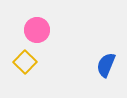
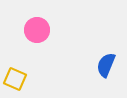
yellow square: moved 10 px left, 17 px down; rotated 20 degrees counterclockwise
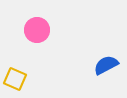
blue semicircle: rotated 40 degrees clockwise
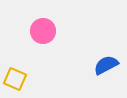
pink circle: moved 6 px right, 1 px down
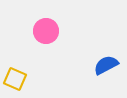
pink circle: moved 3 px right
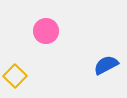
yellow square: moved 3 px up; rotated 20 degrees clockwise
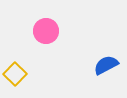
yellow square: moved 2 px up
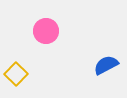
yellow square: moved 1 px right
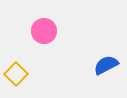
pink circle: moved 2 px left
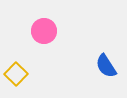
blue semicircle: moved 1 px down; rotated 95 degrees counterclockwise
